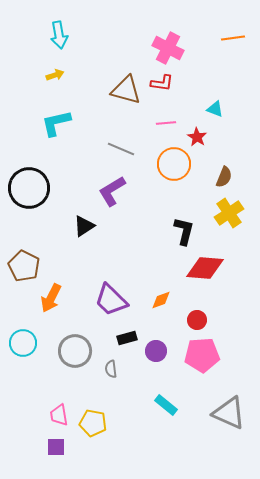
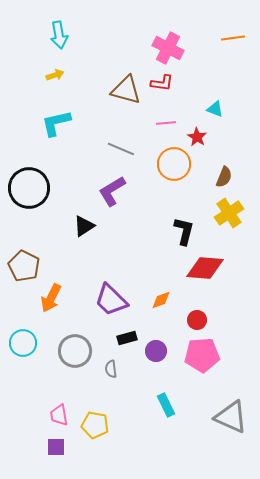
cyan rectangle: rotated 25 degrees clockwise
gray triangle: moved 2 px right, 4 px down
yellow pentagon: moved 2 px right, 2 px down
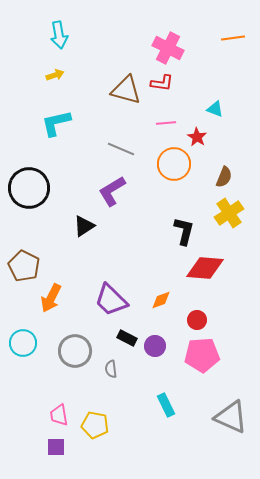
black rectangle: rotated 42 degrees clockwise
purple circle: moved 1 px left, 5 px up
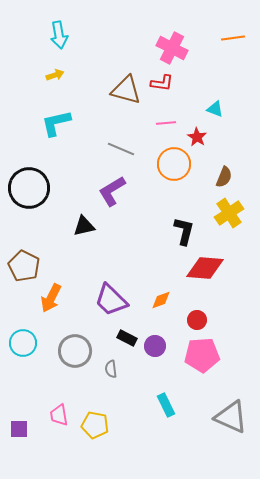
pink cross: moved 4 px right
black triangle: rotated 20 degrees clockwise
purple square: moved 37 px left, 18 px up
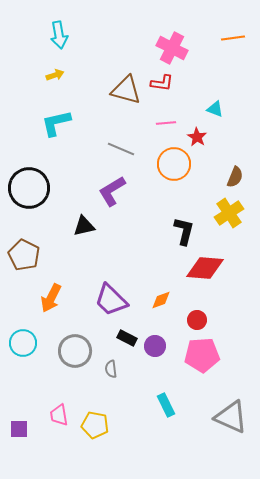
brown semicircle: moved 11 px right
brown pentagon: moved 11 px up
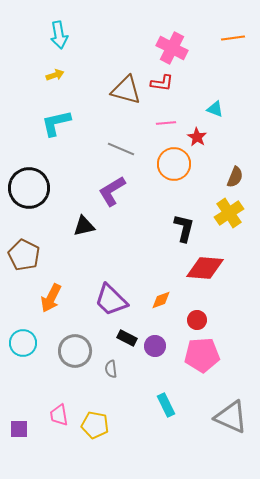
black L-shape: moved 3 px up
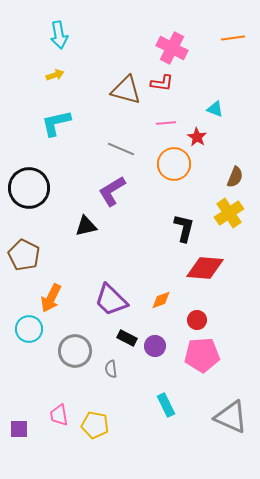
black triangle: moved 2 px right
cyan circle: moved 6 px right, 14 px up
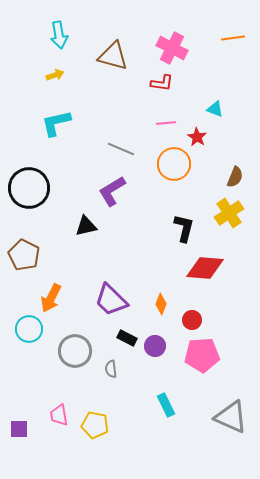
brown triangle: moved 13 px left, 34 px up
orange diamond: moved 4 px down; rotated 50 degrees counterclockwise
red circle: moved 5 px left
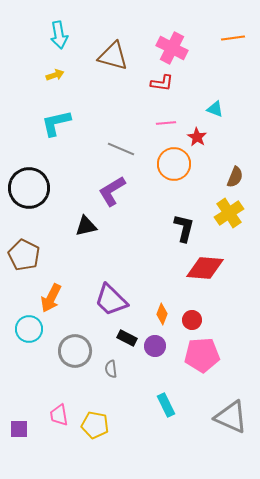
orange diamond: moved 1 px right, 10 px down
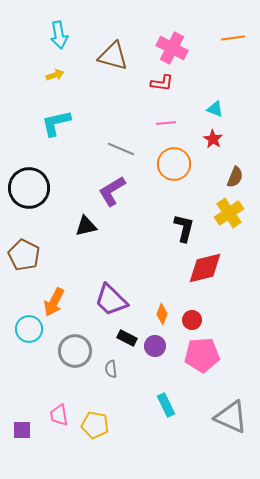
red star: moved 16 px right, 2 px down
red diamond: rotated 18 degrees counterclockwise
orange arrow: moved 3 px right, 4 px down
purple square: moved 3 px right, 1 px down
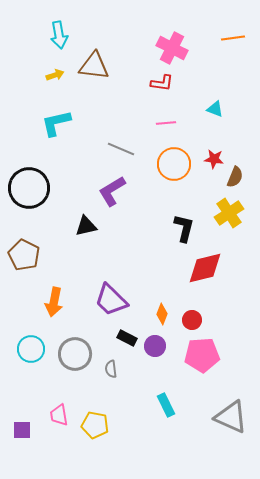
brown triangle: moved 19 px left, 10 px down; rotated 8 degrees counterclockwise
red star: moved 1 px right, 20 px down; rotated 24 degrees counterclockwise
orange arrow: rotated 16 degrees counterclockwise
cyan circle: moved 2 px right, 20 px down
gray circle: moved 3 px down
